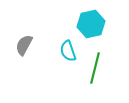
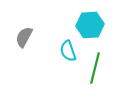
cyan hexagon: moved 1 px left, 1 px down; rotated 8 degrees clockwise
gray semicircle: moved 8 px up
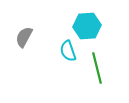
cyan hexagon: moved 3 px left, 1 px down
green line: moved 2 px right; rotated 28 degrees counterclockwise
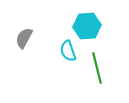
gray semicircle: moved 1 px down
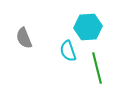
cyan hexagon: moved 1 px right, 1 px down
gray semicircle: rotated 50 degrees counterclockwise
